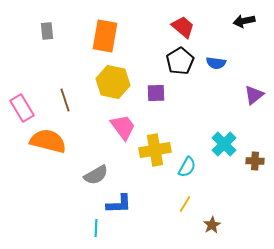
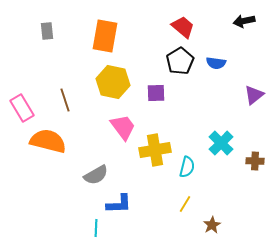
cyan cross: moved 3 px left, 1 px up
cyan semicircle: rotated 15 degrees counterclockwise
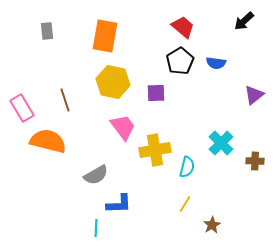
black arrow: rotated 30 degrees counterclockwise
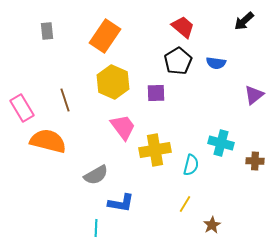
orange rectangle: rotated 24 degrees clockwise
black pentagon: moved 2 px left
yellow hexagon: rotated 12 degrees clockwise
cyan cross: rotated 30 degrees counterclockwise
cyan semicircle: moved 4 px right, 2 px up
blue L-shape: moved 2 px right, 1 px up; rotated 12 degrees clockwise
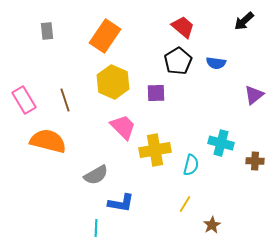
pink rectangle: moved 2 px right, 8 px up
pink trapezoid: rotated 8 degrees counterclockwise
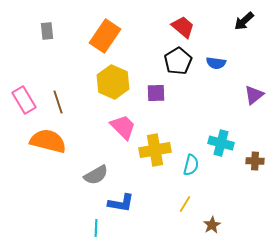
brown line: moved 7 px left, 2 px down
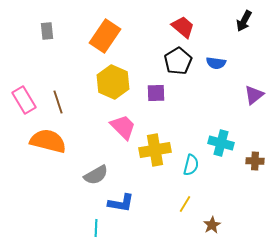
black arrow: rotated 20 degrees counterclockwise
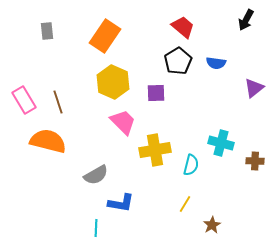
black arrow: moved 2 px right, 1 px up
purple triangle: moved 7 px up
pink trapezoid: moved 5 px up
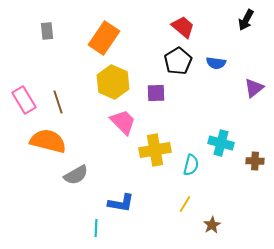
orange rectangle: moved 1 px left, 2 px down
gray semicircle: moved 20 px left
